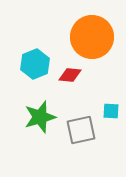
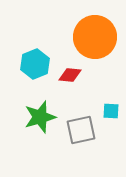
orange circle: moved 3 px right
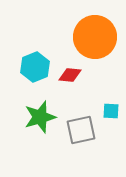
cyan hexagon: moved 3 px down
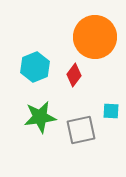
red diamond: moved 4 px right; rotated 60 degrees counterclockwise
green star: rotated 8 degrees clockwise
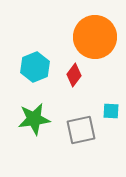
green star: moved 6 px left, 2 px down
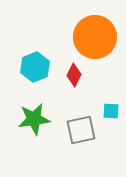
red diamond: rotated 10 degrees counterclockwise
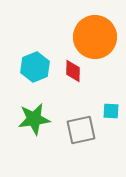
red diamond: moved 1 px left, 4 px up; rotated 25 degrees counterclockwise
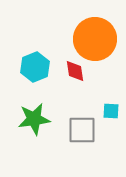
orange circle: moved 2 px down
red diamond: moved 2 px right; rotated 10 degrees counterclockwise
gray square: moved 1 px right; rotated 12 degrees clockwise
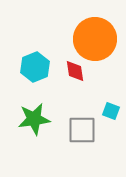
cyan square: rotated 18 degrees clockwise
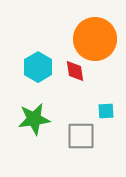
cyan hexagon: moved 3 px right; rotated 8 degrees counterclockwise
cyan square: moved 5 px left; rotated 24 degrees counterclockwise
gray square: moved 1 px left, 6 px down
